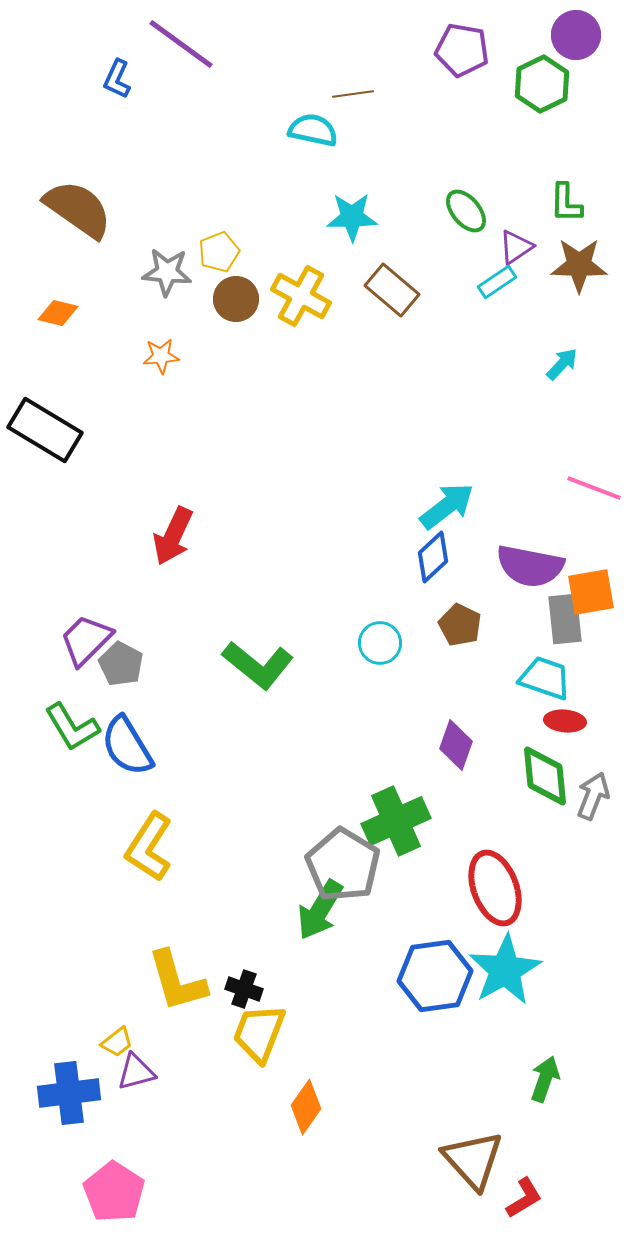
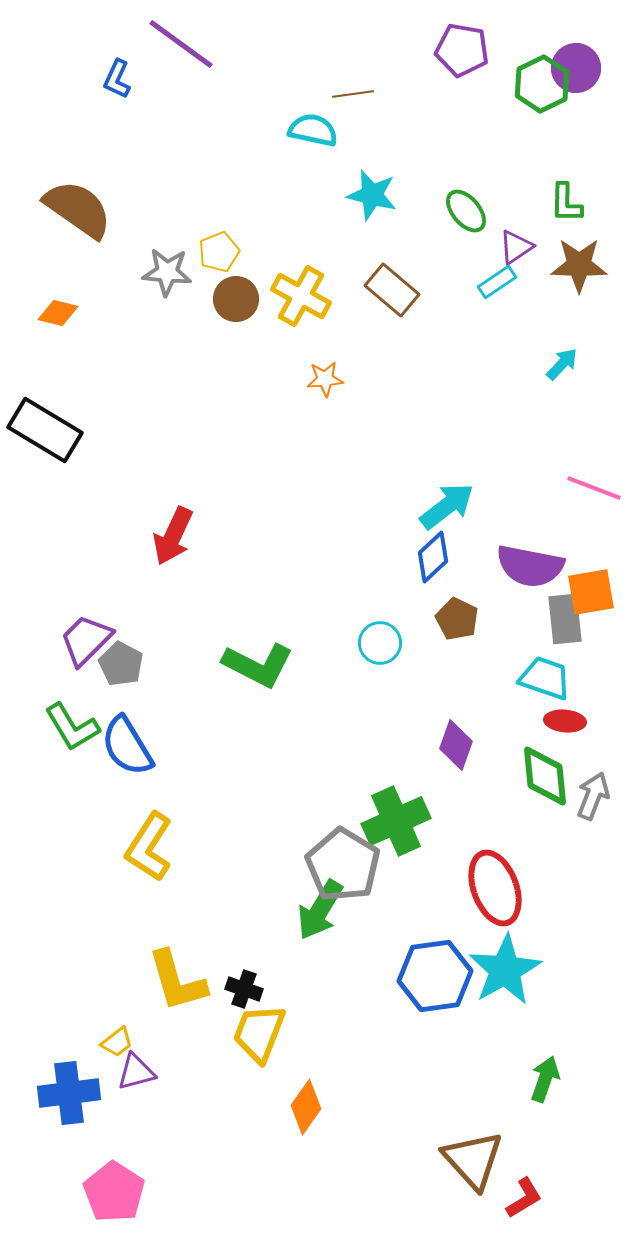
purple circle at (576, 35): moved 33 px down
cyan star at (352, 217): moved 20 px right, 22 px up; rotated 15 degrees clockwise
orange star at (161, 356): moved 164 px right, 23 px down
brown pentagon at (460, 625): moved 3 px left, 6 px up
green L-shape at (258, 665): rotated 12 degrees counterclockwise
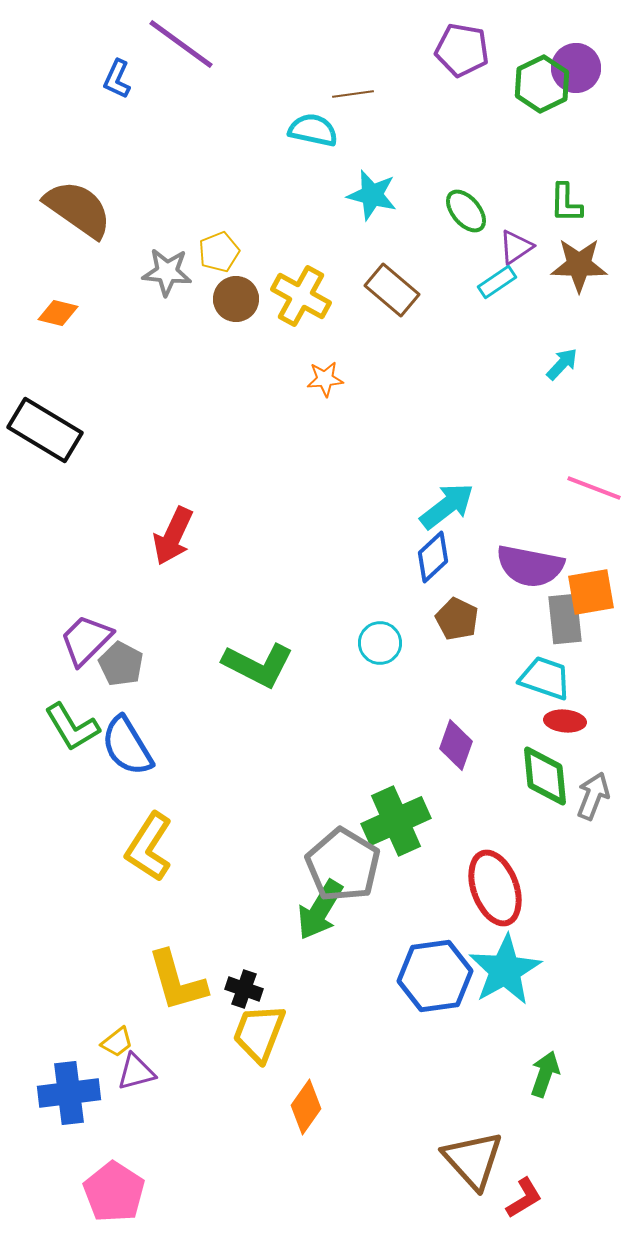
green arrow at (545, 1079): moved 5 px up
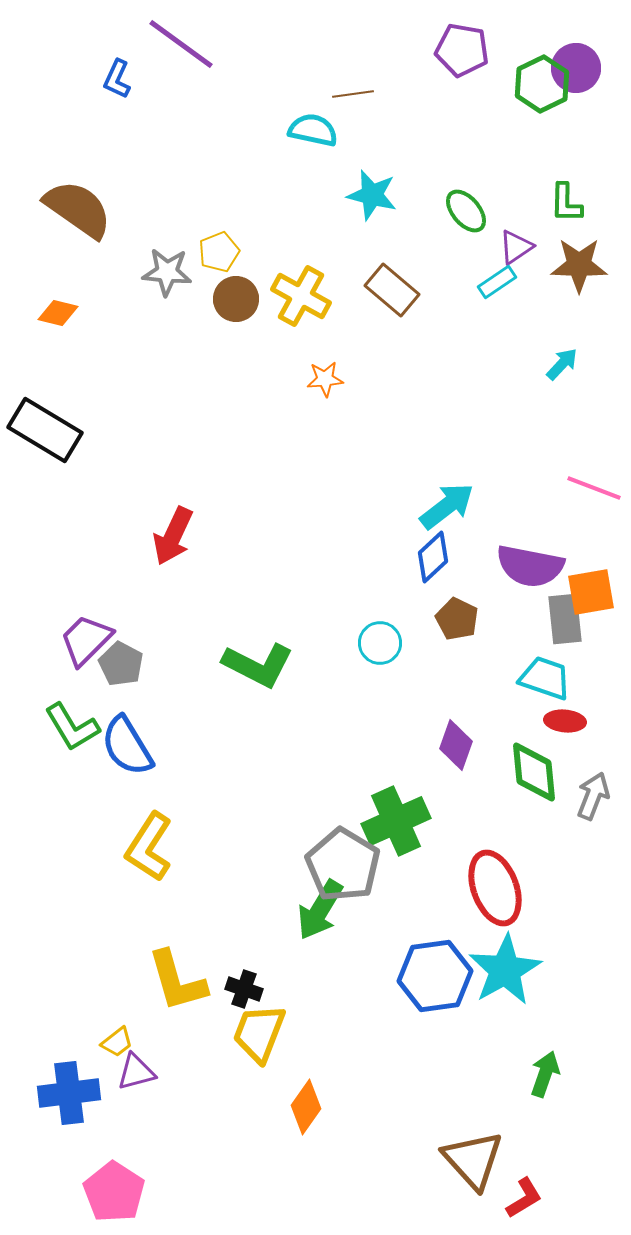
green diamond at (545, 776): moved 11 px left, 4 px up
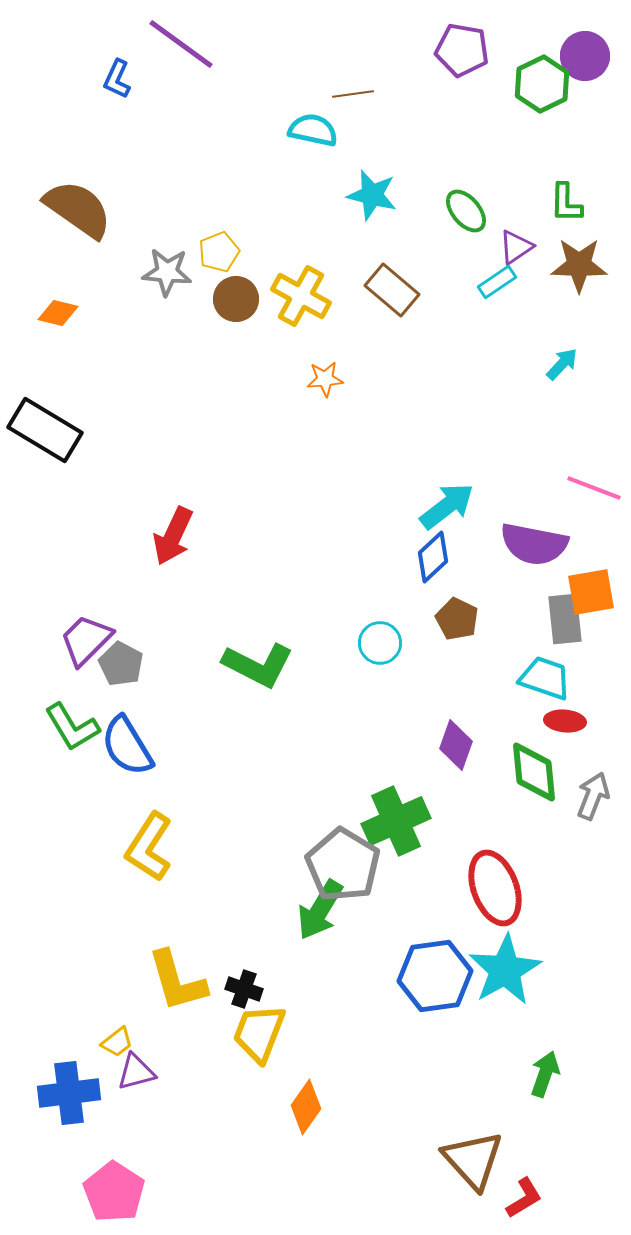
purple circle at (576, 68): moved 9 px right, 12 px up
purple semicircle at (530, 566): moved 4 px right, 22 px up
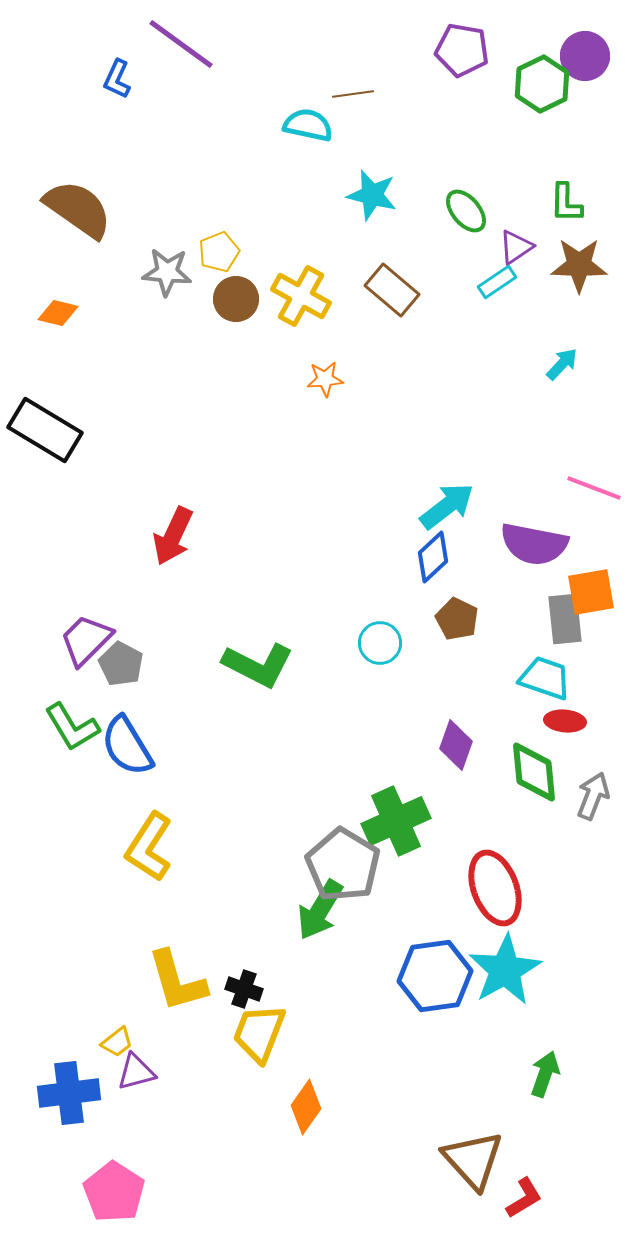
cyan semicircle at (313, 130): moved 5 px left, 5 px up
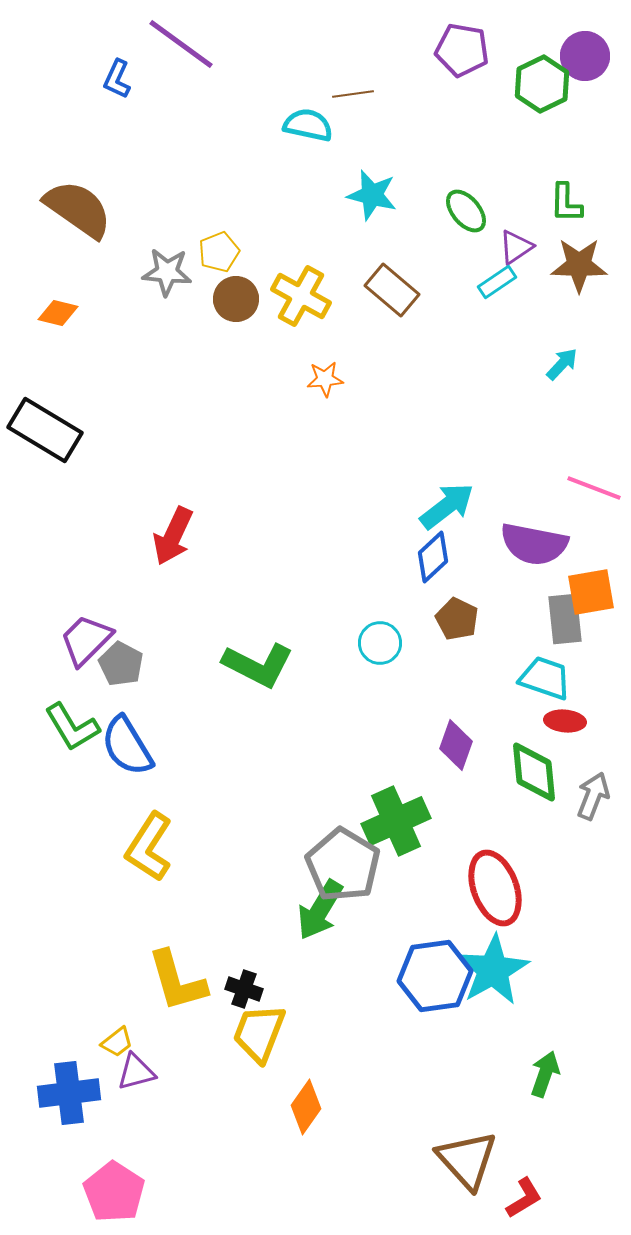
cyan star at (505, 970): moved 12 px left
brown triangle at (473, 1160): moved 6 px left
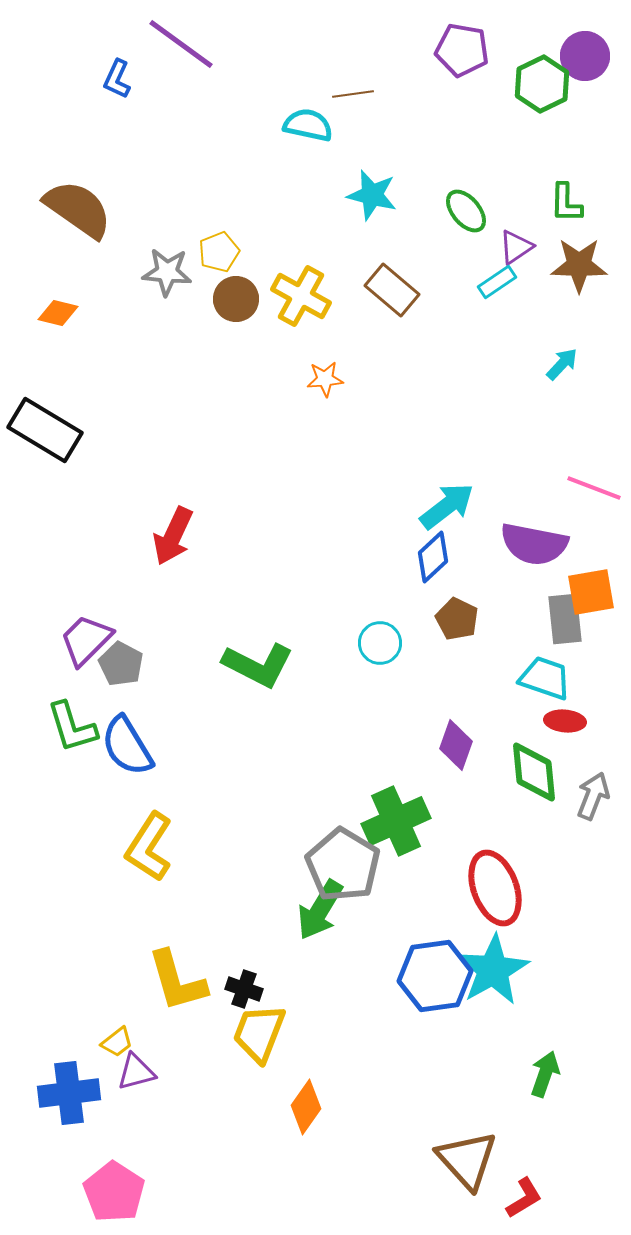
green L-shape at (72, 727): rotated 14 degrees clockwise
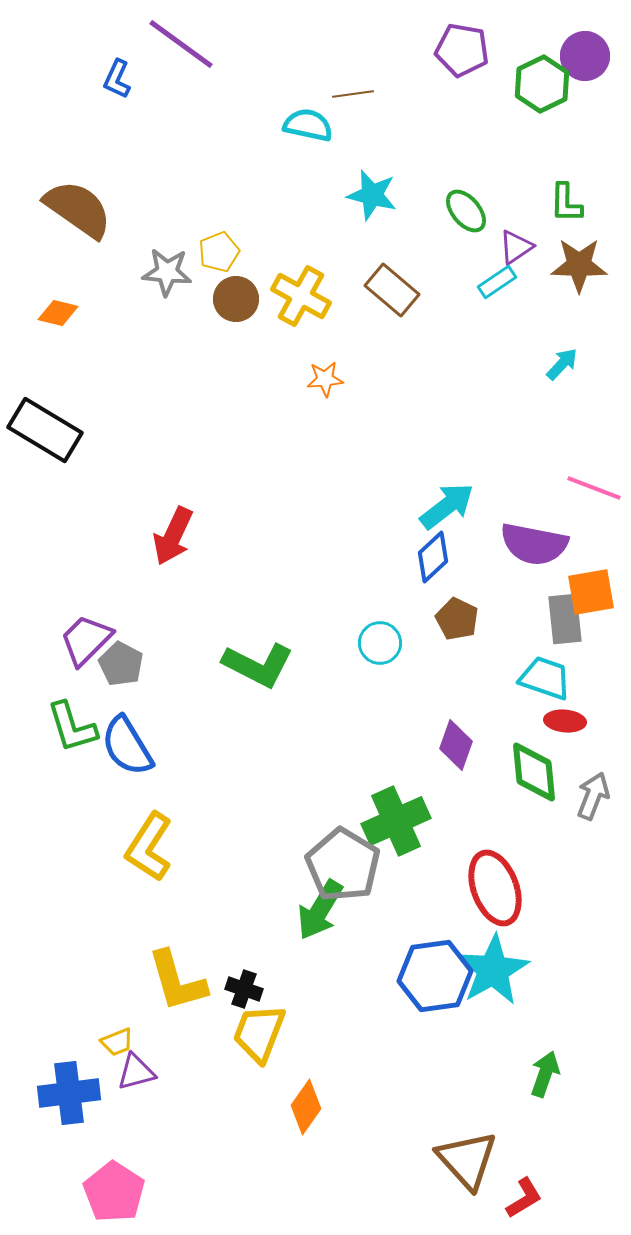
yellow trapezoid at (117, 1042): rotated 16 degrees clockwise
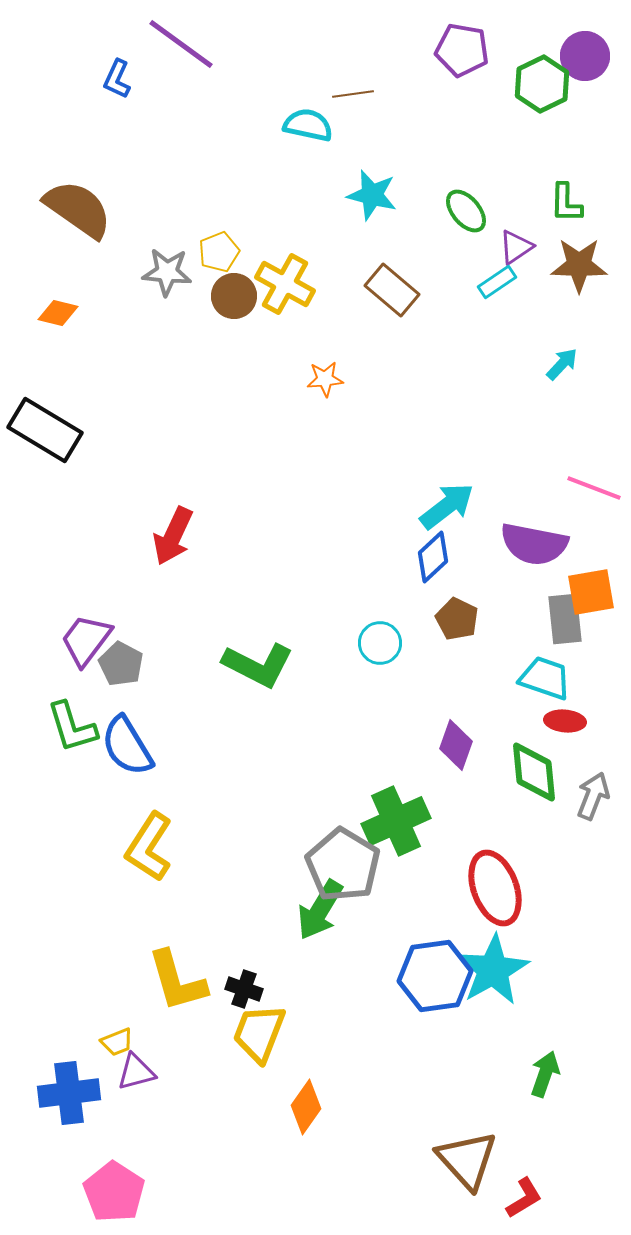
yellow cross at (301, 296): moved 16 px left, 12 px up
brown circle at (236, 299): moved 2 px left, 3 px up
purple trapezoid at (86, 640): rotated 8 degrees counterclockwise
